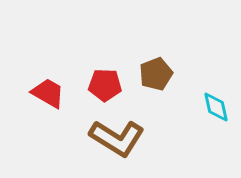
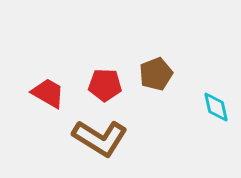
brown L-shape: moved 17 px left
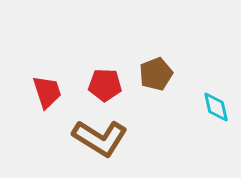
red trapezoid: moved 1 px left, 1 px up; rotated 42 degrees clockwise
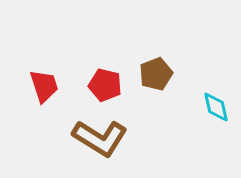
red pentagon: rotated 12 degrees clockwise
red trapezoid: moved 3 px left, 6 px up
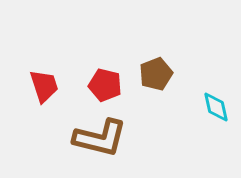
brown L-shape: rotated 18 degrees counterclockwise
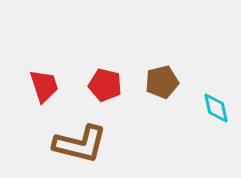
brown pentagon: moved 6 px right, 8 px down; rotated 8 degrees clockwise
cyan diamond: moved 1 px down
brown L-shape: moved 20 px left, 6 px down
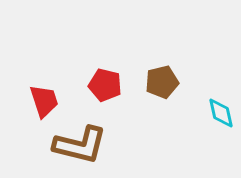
red trapezoid: moved 15 px down
cyan diamond: moved 5 px right, 5 px down
brown L-shape: moved 1 px down
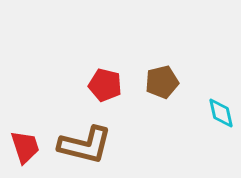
red trapezoid: moved 19 px left, 46 px down
brown L-shape: moved 5 px right
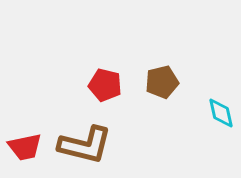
red trapezoid: rotated 96 degrees clockwise
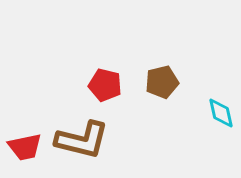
brown L-shape: moved 3 px left, 5 px up
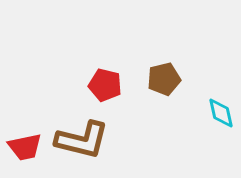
brown pentagon: moved 2 px right, 3 px up
